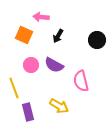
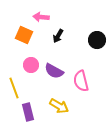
purple semicircle: moved 6 px down
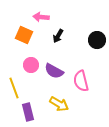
yellow arrow: moved 2 px up
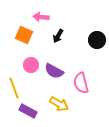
pink semicircle: moved 2 px down
purple rectangle: moved 1 px up; rotated 48 degrees counterclockwise
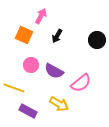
pink arrow: moved 1 px up; rotated 112 degrees clockwise
black arrow: moved 1 px left
pink semicircle: rotated 115 degrees counterclockwise
yellow line: rotated 50 degrees counterclockwise
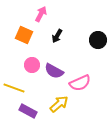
pink arrow: moved 2 px up
black circle: moved 1 px right
pink circle: moved 1 px right
pink semicircle: moved 1 px left; rotated 15 degrees clockwise
yellow arrow: rotated 72 degrees counterclockwise
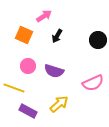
pink arrow: moved 3 px right, 2 px down; rotated 28 degrees clockwise
pink circle: moved 4 px left, 1 px down
purple semicircle: rotated 12 degrees counterclockwise
pink semicircle: moved 13 px right
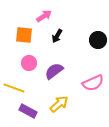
orange square: rotated 18 degrees counterclockwise
pink circle: moved 1 px right, 3 px up
purple semicircle: rotated 126 degrees clockwise
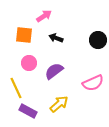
black arrow: moved 1 px left, 2 px down; rotated 80 degrees clockwise
yellow line: moved 2 px right; rotated 45 degrees clockwise
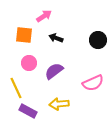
yellow arrow: rotated 144 degrees counterclockwise
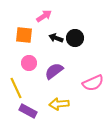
black circle: moved 23 px left, 2 px up
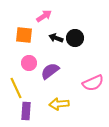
purple semicircle: moved 4 px left
purple rectangle: moved 2 px left; rotated 66 degrees clockwise
